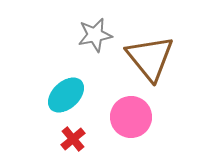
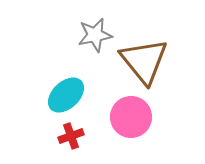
brown triangle: moved 6 px left, 3 px down
red cross: moved 2 px left, 3 px up; rotated 20 degrees clockwise
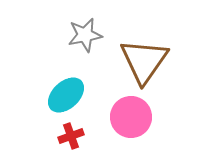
gray star: moved 10 px left
brown triangle: rotated 14 degrees clockwise
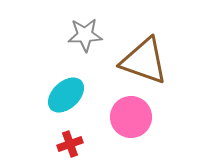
gray star: rotated 8 degrees clockwise
brown triangle: rotated 46 degrees counterclockwise
red cross: moved 1 px left, 8 px down
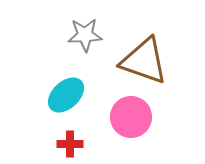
red cross: rotated 20 degrees clockwise
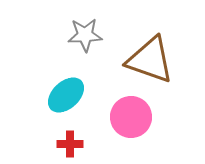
brown triangle: moved 6 px right, 1 px up
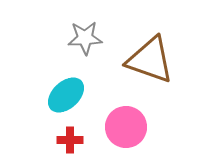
gray star: moved 3 px down
pink circle: moved 5 px left, 10 px down
red cross: moved 4 px up
